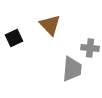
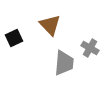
gray cross: rotated 24 degrees clockwise
gray trapezoid: moved 8 px left, 6 px up
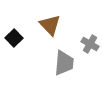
black square: rotated 18 degrees counterclockwise
gray cross: moved 4 px up
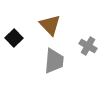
gray cross: moved 2 px left, 2 px down
gray trapezoid: moved 10 px left, 2 px up
